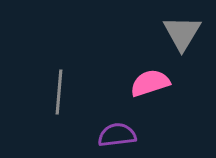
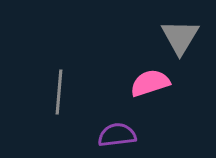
gray triangle: moved 2 px left, 4 px down
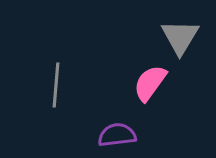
pink semicircle: rotated 36 degrees counterclockwise
gray line: moved 3 px left, 7 px up
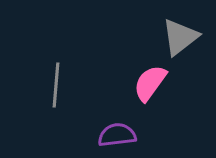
gray triangle: rotated 21 degrees clockwise
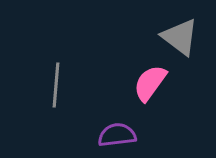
gray triangle: rotated 45 degrees counterclockwise
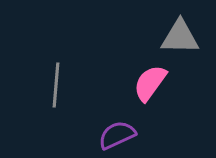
gray triangle: rotated 36 degrees counterclockwise
purple semicircle: rotated 18 degrees counterclockwise
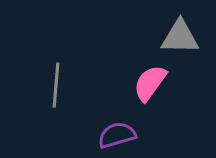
purple semicircle: rotated 9 degrees clockwise
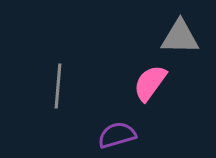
gray line: moved 2 px right, 1 px down
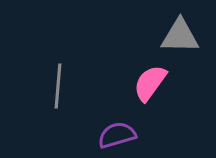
gray triangle: moved 1 px up
